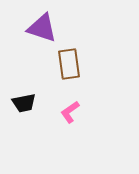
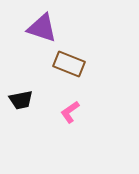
brown rectangle: rotated 60 degrees counterclockwise
black trapezoid: moved 3 px left, 3 px up
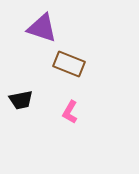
pink L-shape: rotated 25 degrees counterclockwise
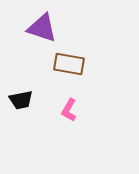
brown rectangle: rotated 12 degrees counterclockwise
pink L-shape: moved 1 px left, 2 px up
